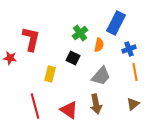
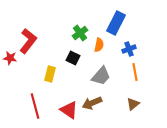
red L-shape: moved 3 px left, 2 px down; rotated 25 degrees clockwise
brown arrow: moved 4 px left, 1 px up; rotated 78 degrees clockwise
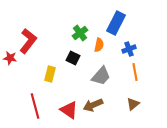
brown arrow: moved 1 px right, 2 px down
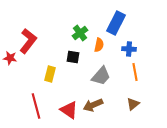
blue cross: rotated 24 degrees clockwise
black square: moved 1 px up; rotated 16 degrees counterclockwise
red line: moved 1 px right
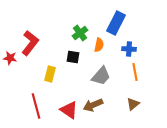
red L-shape: moved 2 px right, 2 px down
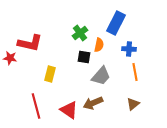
red L-shape: rotated 65 degrees clockwise
black square: moved 11 px right
brown arrow: moved 2 px up
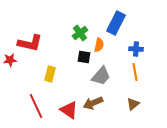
blue cross: moved 7 px right
red star: moved 2 px down; rotated 16 degrees counterclockwise
red line: rotated 10 degrees counterclockwise
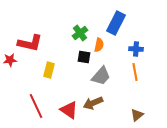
yellow rectangle: moved 1 px left, 4 px up
brown triangle: moved 4 px right, 11 px down
